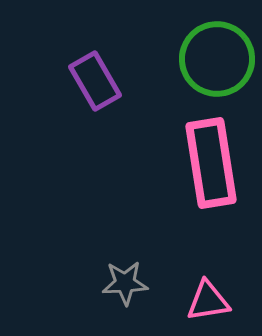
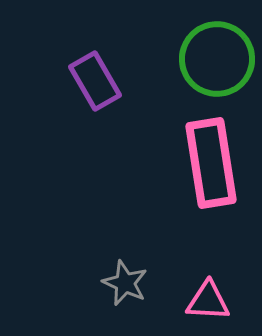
gray star: rotated 27 degrees clockwise
pink triangle: rotated 12 degrees clockwise
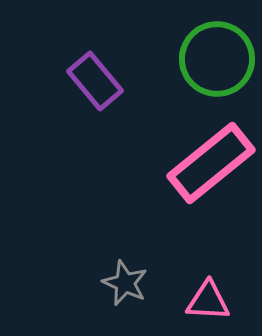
purple rectangle: rotated 10 degrees counterclockwise
pink rectangle: rotated 60 degrees clockwise
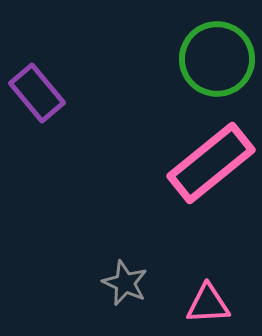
purple rectangle: moved 58 px left, 12 px down
pink triangle: moved 3 px down; rotated 6 degrees counterclockwise
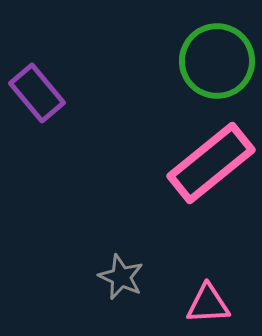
green circle: moved 2 px down
gray star: moved 4 px left, 6 px up
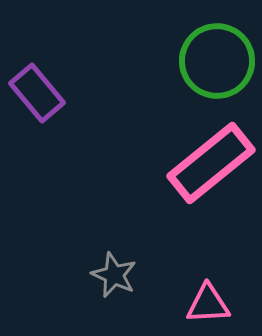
gray star: moved 7 px left, 2 px up
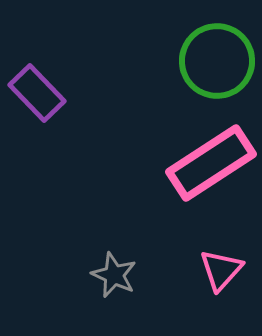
purple rectangle: rotated 4 degrees counterclockwise
pink rectangle: rotated 6 degrees clockwise
pink triangle: moved 13 px right, 34 px up; rotated 45 degrees counterclockwise
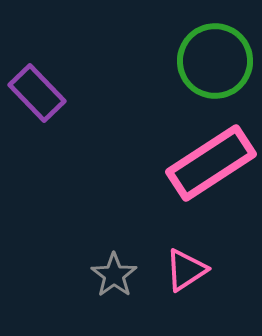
green circle: moved 2 px left
pink triangle: moved 35 px left; rotated 15 degrees clockwise
gray star: rotated 12 degrees clockwise
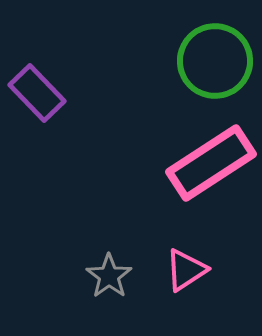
gray star: moved 5 px left, 1 px down
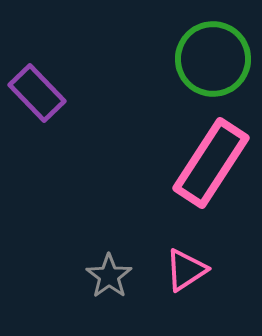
green circle: moved 2 px left, 2 px up
pink rectangle: rotated 24 degrees counterclockwise
